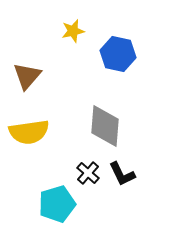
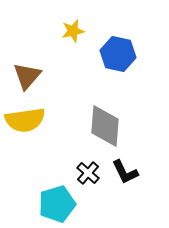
yellow semicircle: moved 4 px left, 12 px up
black L-shape: moved 3 px right, 2 px up
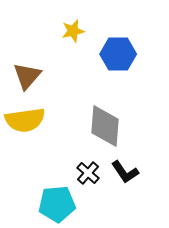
blue hexagon: rotated 12 degrees counterclockwise
black L-shape: rotated 8 degrees counterclockwise
cyan pentagon: rotated 12 degrees clockwise
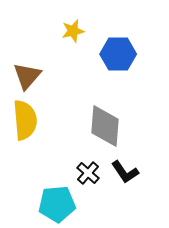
yellow semicircle: rotated 87 degrees counterclockwise
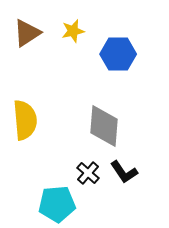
brown triangle: moved 43 px up; rotated 16 degrees clockwise
gray diamond: moved 1 px left
black L-shape: moved 1 px left
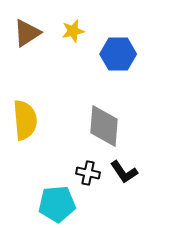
black cross: rotated 30 degrees counterclockwise
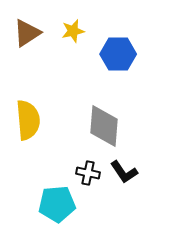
yellow semicircle: moved 3 px right
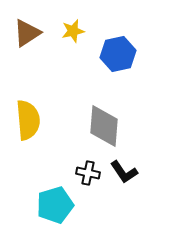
blue hexagon: rotated 12 degrees counterclockwise
cyan pentagon: moved 2 px left, 1 px down; rotated 12 degrees counterclockwise
